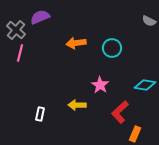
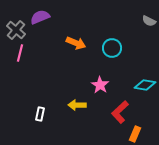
orange arrow: rotated 150 degrees counterclockwise
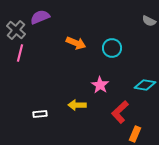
white rectangle: rotated 72 degrees clockwise
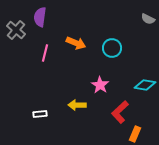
purple semicircle: rotated 60 degrees counterclockwise
gray semicircle: moved 1 px left, 2 px up
pink line: moved 25 px right
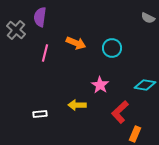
gray semicircle: moved 1 px up
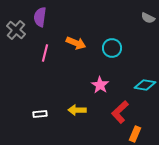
yellow arrow: moved 5 px down
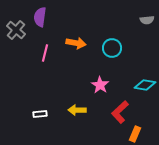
gray semicircle: moved 1 px left, 2 px down; rotated 32 degrees counterclockwise
orange arrow: rotated 12 degrees counterclockwise
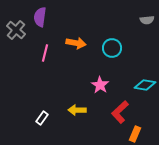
white rectangle: moved 2 px right, 4 px down; rotated 48 degrees counterclockwise
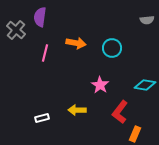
red L-shape: rotated 10 degrees counterclockwise
white rectangle: rotated 40 degrees clockwise
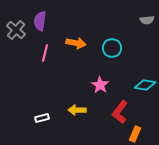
purple semicircle: moved 4 px down
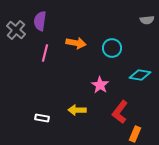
cyan diamond: moved 5 px left, 10 px up
white rectangle: rotated 24 degrees clockwise
